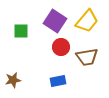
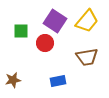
red circle: moved 16 px left, 4 px up
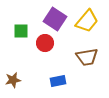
purple square: moved 2 px up
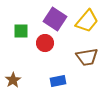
brown star: rotated 21 degrees counterclockwise
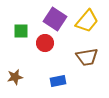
brown star: moved 2 px right, 3 px up; rotated 21 degrees clockwise
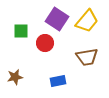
purple square: moved 2 px right
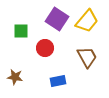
red circle: moved 5 px down
brown trapezoid: rotated 110 degrees counterclockwise
brown star: rotated 21 degrees clockwise
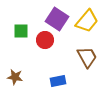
red circle: moved 8 px up
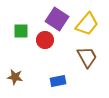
yellow trapezoid: moved 3 px down
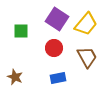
yellow trapezoid: moved 1 px left
red circle: moved 9 px right, 8 px down
brown star: rotated 14 degrees clockwise
blue rectangle: moved 3 px up
